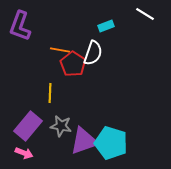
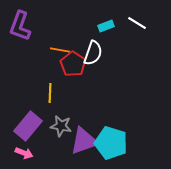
white line: moved 8 px left, 9 px down
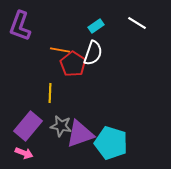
cyan rectangle: moved 10 px left; rotated 14 degrees counterclockwise
purple triangle: moved 4 px left, 7 px up
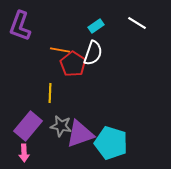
pink arrow: rotated 66 degrees clockwise
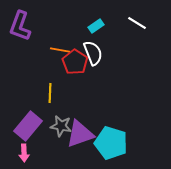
white semicircle: rotated 40 degrees counterclockwise
red pentagon: moved 2 px right, 2 px up
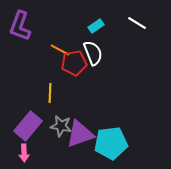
orange line: rotated 18 degrees clockwise
red pentagon: moved 1 px left, 1 px down; rotated 30 degrees clockwise
cyan pentagon: rotated 24 degrees counterclockwise
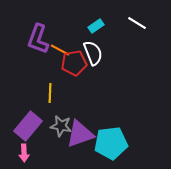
purple L-shape: moved 18 px right, 13 px down
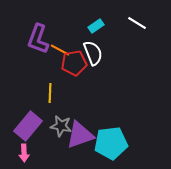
purple triangle: moved 1 px down
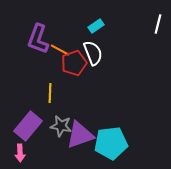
white line: moved 21 px right, 1 px down; rotated 72 degrees clockwise
red pentagon: rotated 10 degrees counterclockwise
pink arrow: moved 4 px left
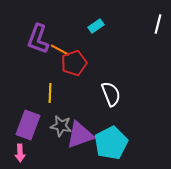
white semicircle: moved 18 px right, 41 px down
purple rectangle: moved 1 px up; rotated 20 degrees counterclockwise
cyan pentagon: rotated 20 degrees counterclockwise
